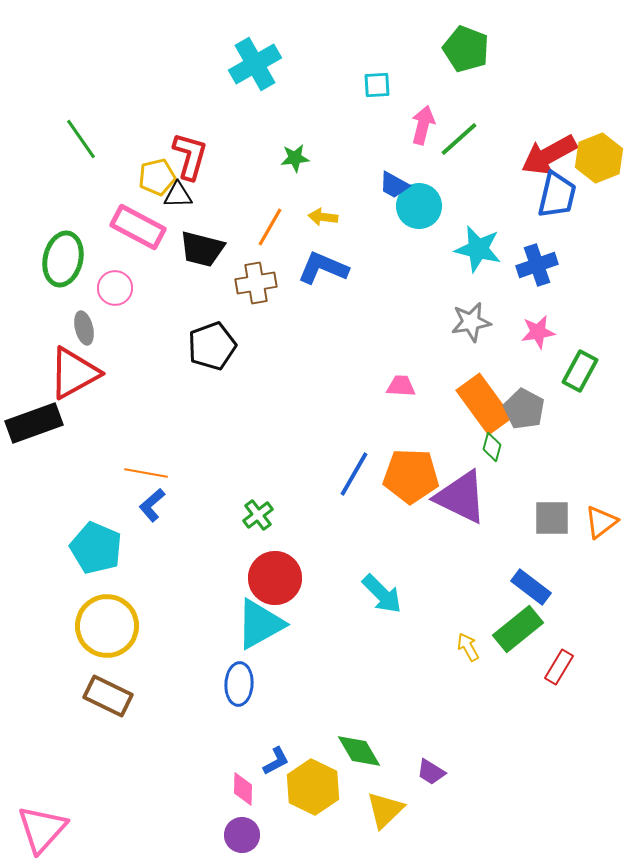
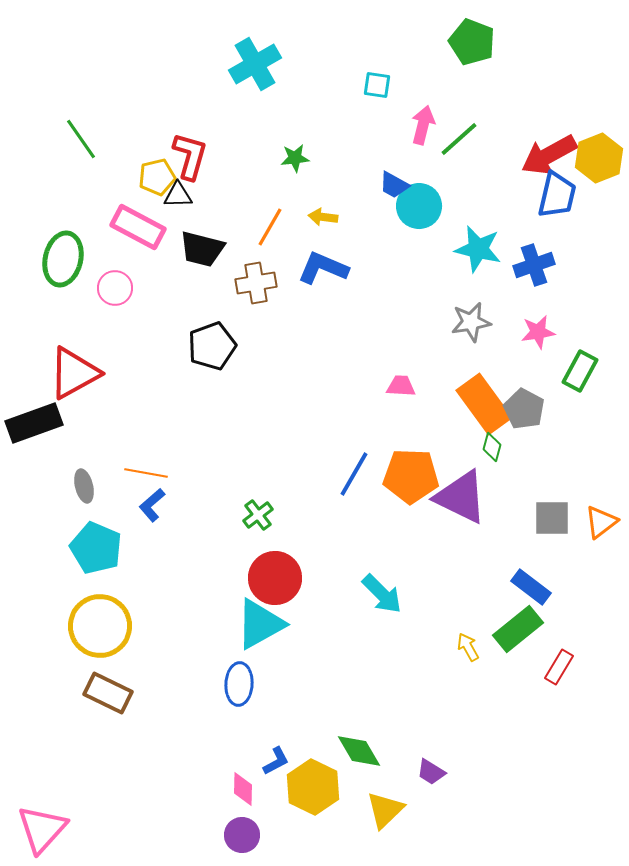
green pentagon at (466, 49): moved 6 px right, 7 px up
cyan square at (377, 85): rotated 12 degrees clockwise
blue cross at (537, 265): moved 3 px left
gray ellipse at (84, 328): moved 158 px down
yellow circle at (107, 626): moved 7 px left
brown rectangle at (108, 696): moved 3 px up
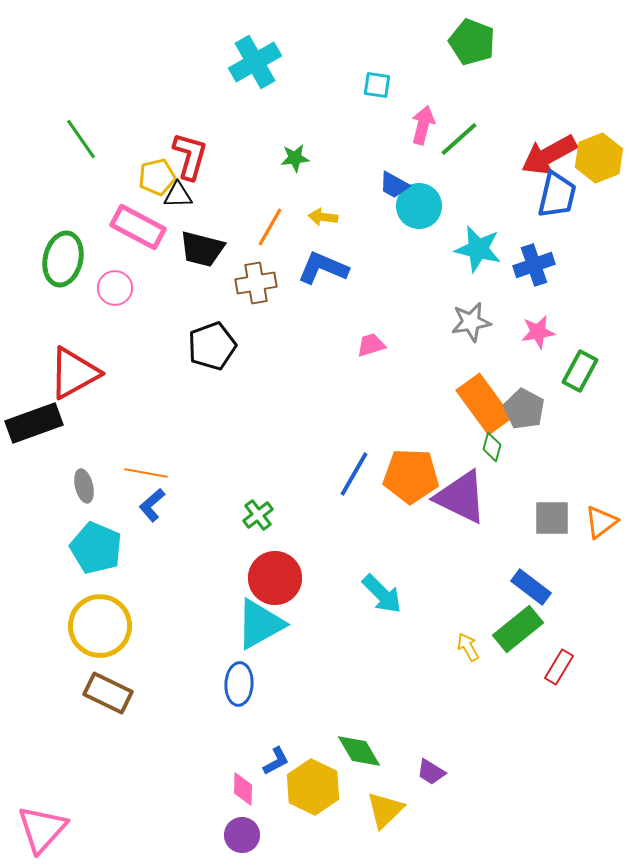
cyan cross at (255, 64): moved 2 px up
pink trapezoid at (401, 386): moved 30 px left, 41 px up; rotated 20 degrees counterclockwise
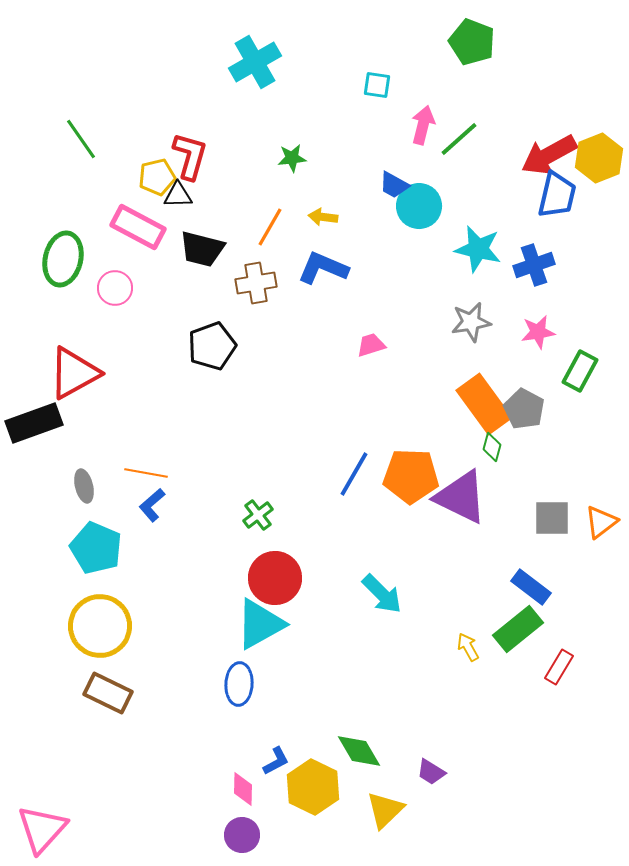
green star at (295, 158): moved 3 px left
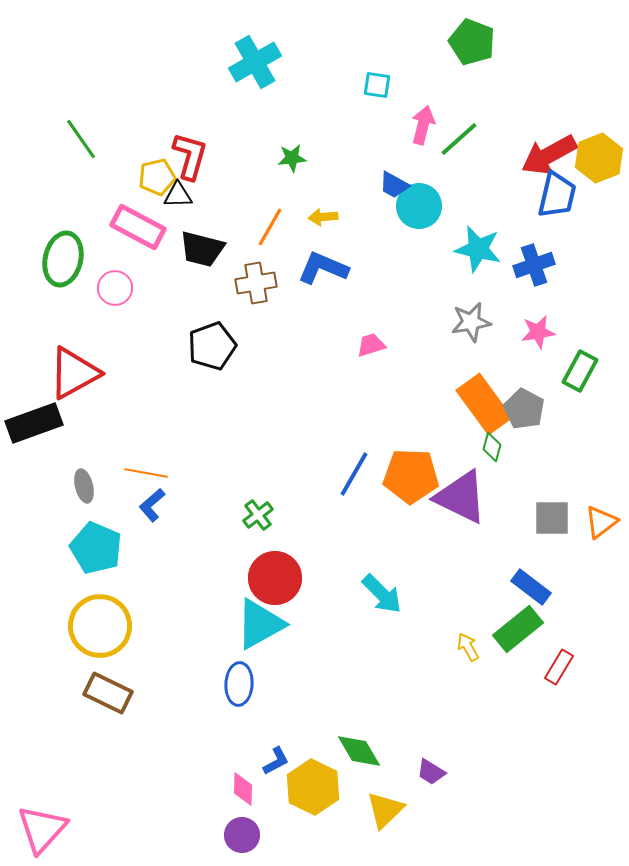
yellow arrow at (323, 217): rotated 12 degrees counterclockwise
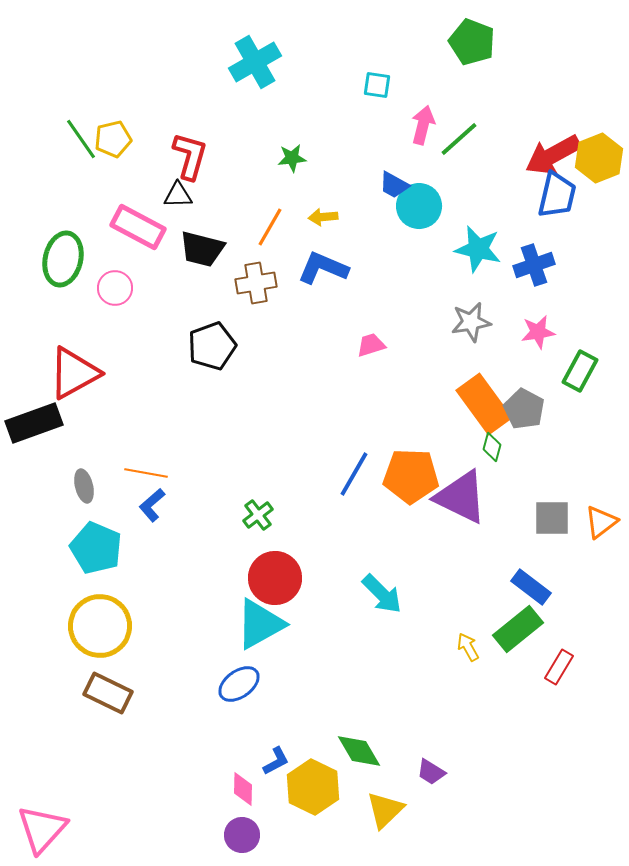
red arrow at (549, 155): moved 4 px right
yellow pentagon at (157, 177): moved 44 px left, 38 px up
blue ellipse at (239, 684): rotated 51 degrees clockwise
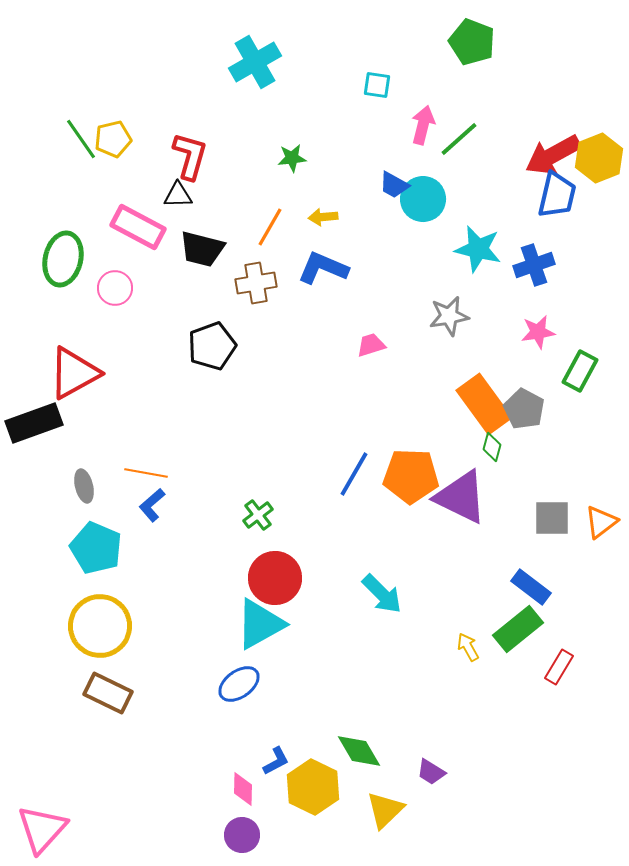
cyan circle at (419, 206): moved 4 px right, 7 px up
gray star at (471, 322): moved 22 px left, 6 px up
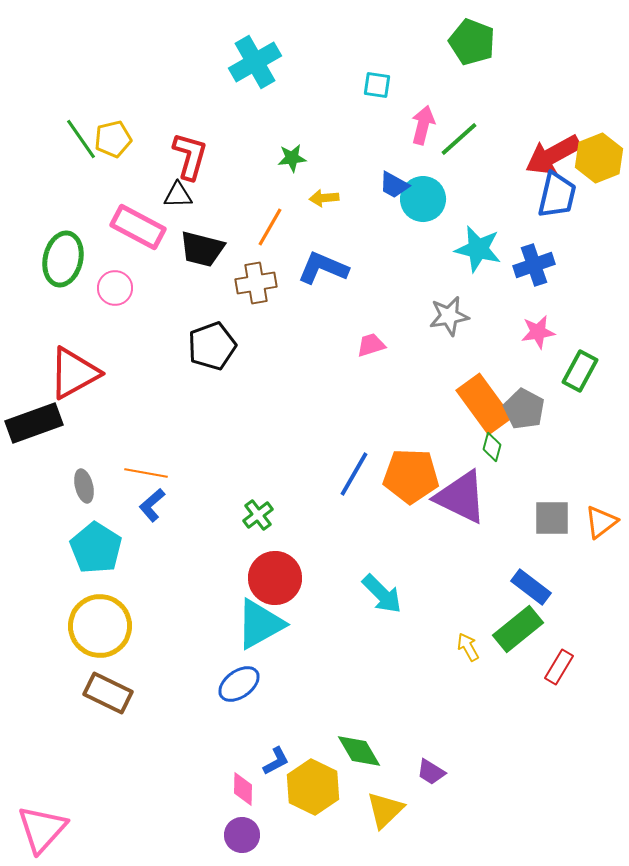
yellow arrow at (323, 217): moved 1 px right, 19 px up
cyan pentagon at (96, 548): rotated 9 degrees clockwise
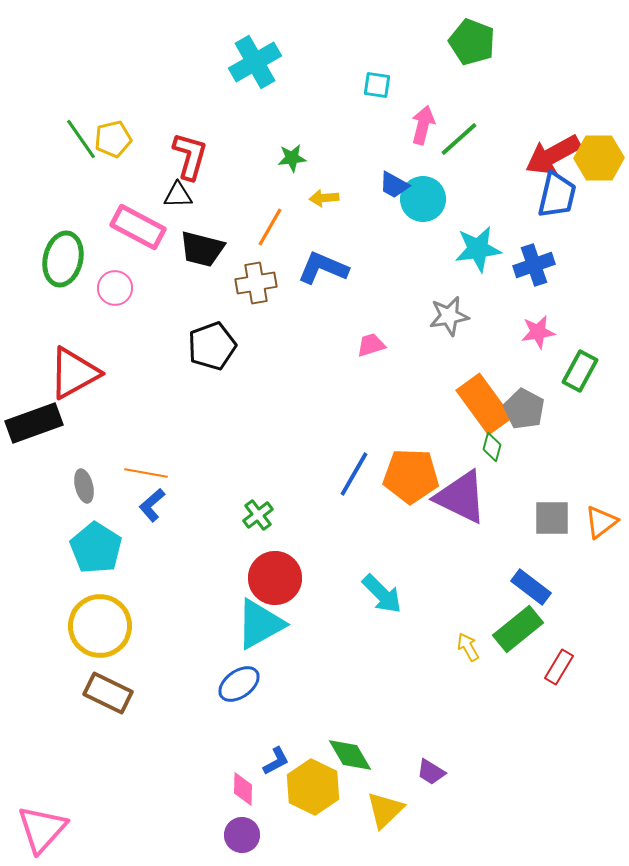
yellow hexagon at (599, 158): rotated 21 degrees clockwise
cyan star at (478, 249): rotated 21 degrees counterclockwise
green diamond at (359, 751): moved 9 px left, 4 px down
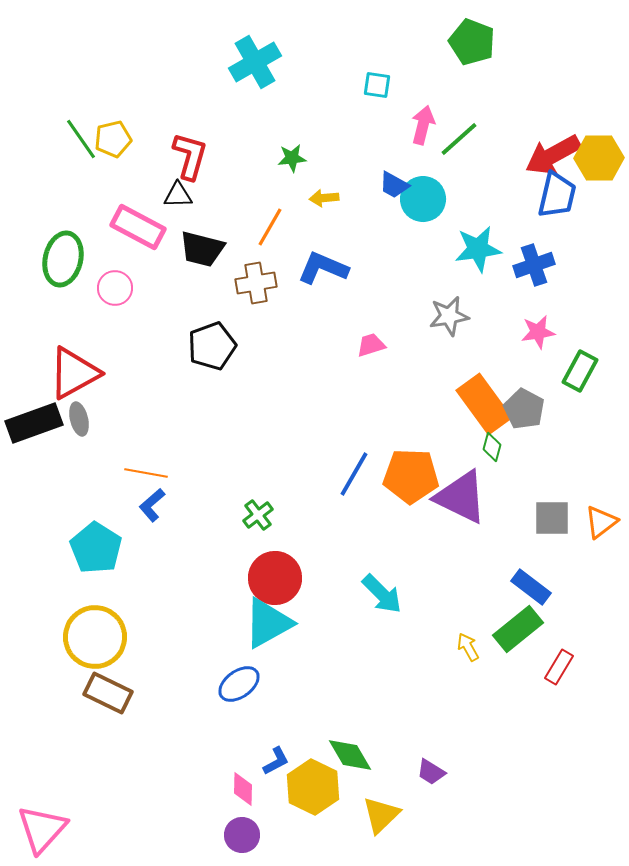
gray ellipse at (84, 486): moved 5 px left, 67 px up
cyan triangle at (260, 624): moved 8 px right, 1 px up
yellow circle at (100, 626): moved 5 px left, 11 px down
yellow triangle at (385, 810): moved 4 px left, 5 px down
